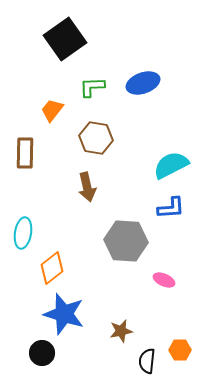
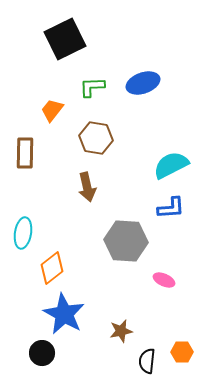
black square: rotated 9 degrees clockwise
blue star: rotated 12 degrees clockwise
orange hexagon: moved 2 px right, 2 px down
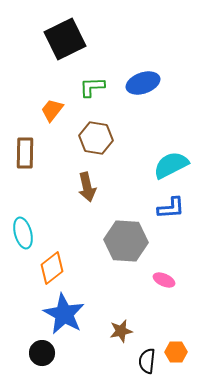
cyan ellipse: rotated 24 degrees counterclockwise
orange hexagon: moved 6 px left
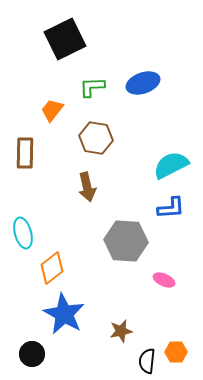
black circle: moved 10 px left, 1 px down
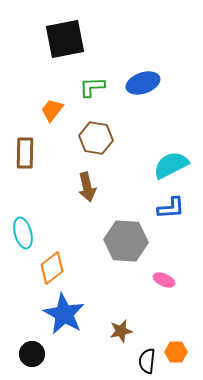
black square: rotated 15 degrees clockwise
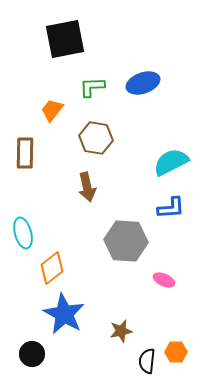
cyan semicircle: moved 3 px up
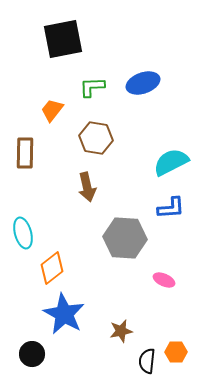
black square: moved 2 px left
gray hexagon: moved 1 px left, 3 px up
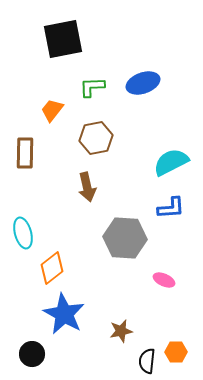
brown hexagon: rotated 20 degrees counterclockwise
